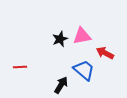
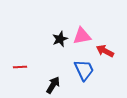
red arrow: moved 2 px up
blue trapezoid: rotated 25 degrees clockwise
black arrow: moved 8 px left
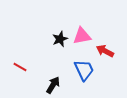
red line: rotated 32 degrees clockwise
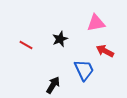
pink triangle: moved 14 px right, 13 px up
red line: moved 6 px right, 22 px up
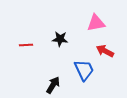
black star: rotated 28 degrees clockwise
red line: rotated 32 degrees counterclockwise
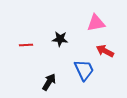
black arrow: moved 4 px left, 3 px up
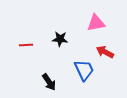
red arrow: moved 1 px down
black arrow: rotated 114 degrees clockwise
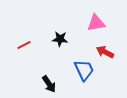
red line: moved 2 px left; rotated 24 degrees counterclockwise
black arrow: moved 2 px down
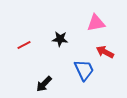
black arrow: moved 5 px left; rotated 78 degrees clockwise
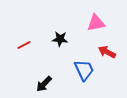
red arrow: moved 2 px right
